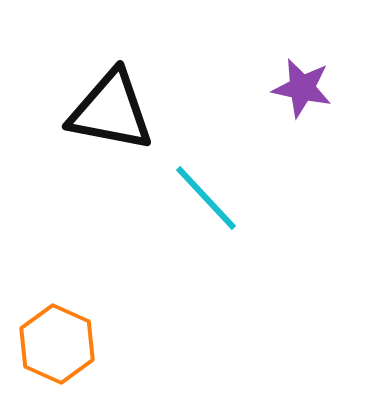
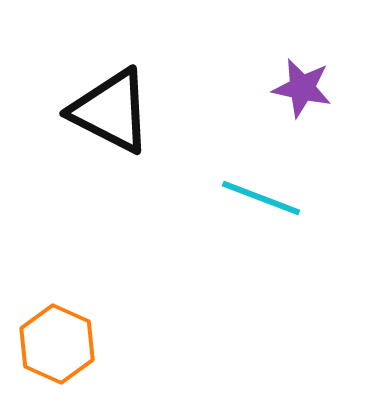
black triangle: rotated 16 degrees clockwise
cyan line: moved 55 px right; rotated 26 degrees counterclockwise
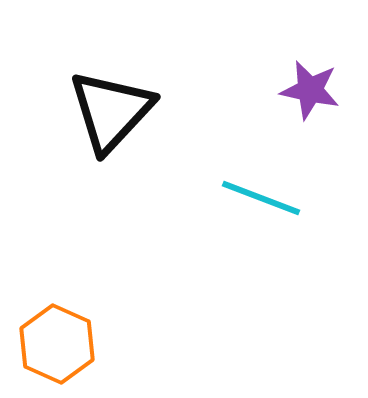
purple star: moved 8 px right, 2 px down
black triangle: rotated 46 degrees clockwise
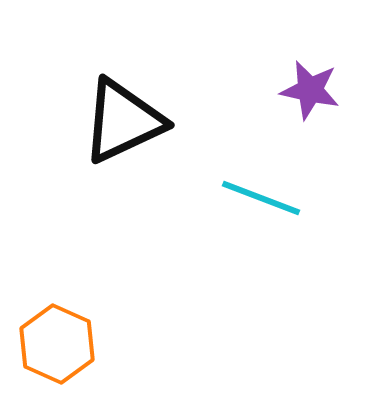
black triangle: moved 12 px right, 10 px down; rotated 22 degrees clockwise
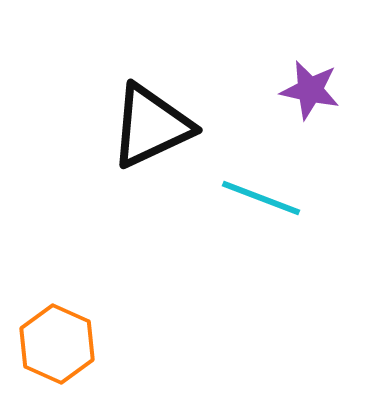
black triangle: moved 28 px right, 5 px down
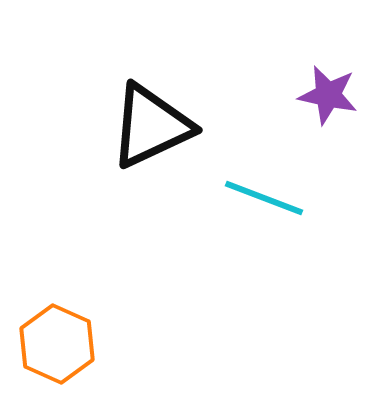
purple star: moved 18 px right, 5 px down
cyan line: moved 3 px right
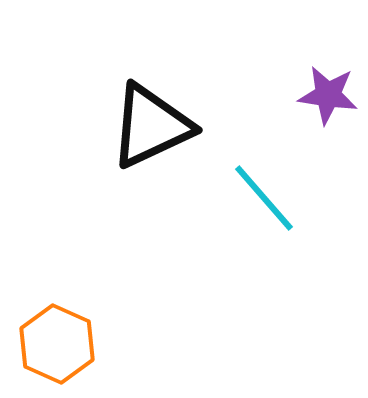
purple star: rotated 4 degrees counterclockwise
cyan line: rotated 28 degrees clockwise
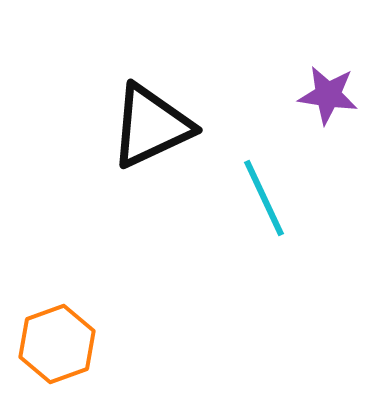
cyan line: rotated 16 degrees clockwise
orange hexagon: rotated 16 degrees clockwise
